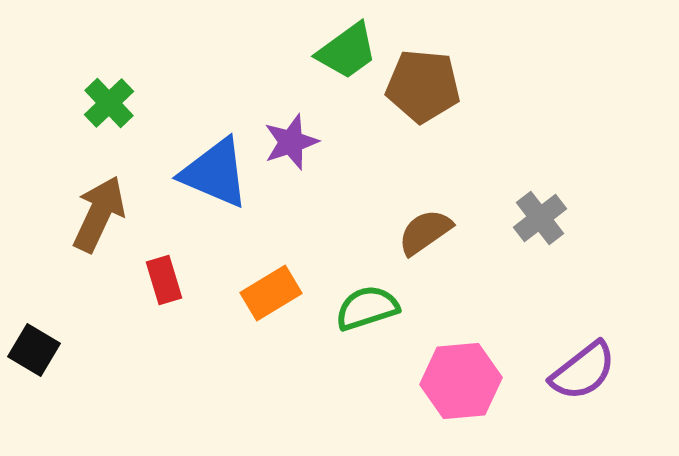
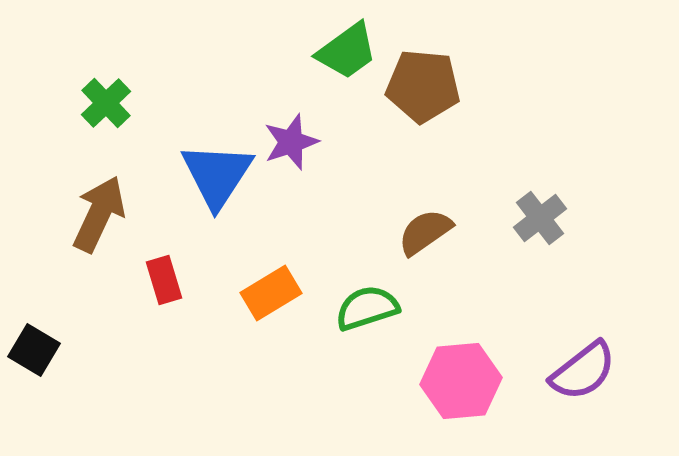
green cross: moved 3 px left
blue triangle: moved 2 px right, 2 px down; rotated 40 degrees clockwise
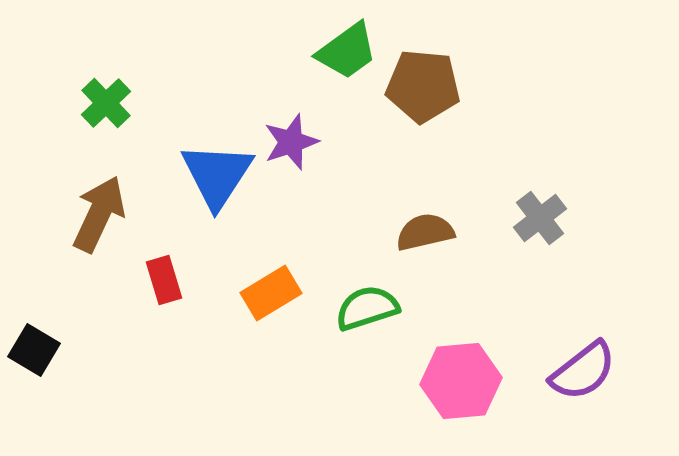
brown semicircle: rotated 22 degrees clockwise
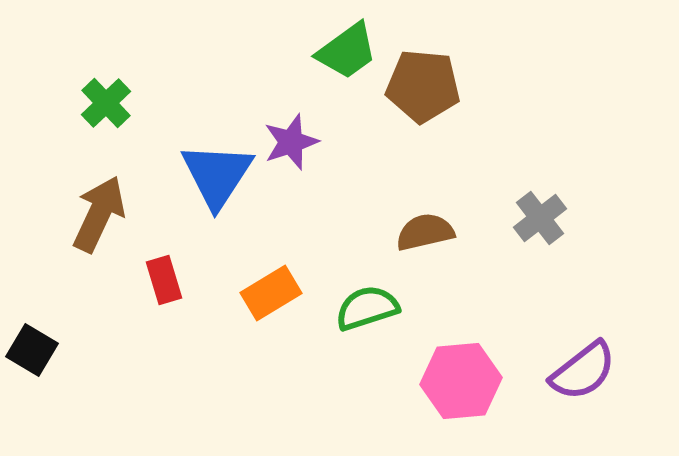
black square: moved 2 px left
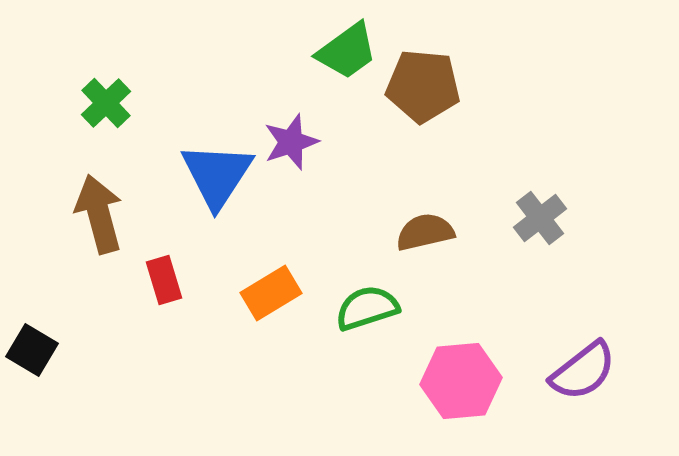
brown arrow: rotated 40 degrees counterclockwise
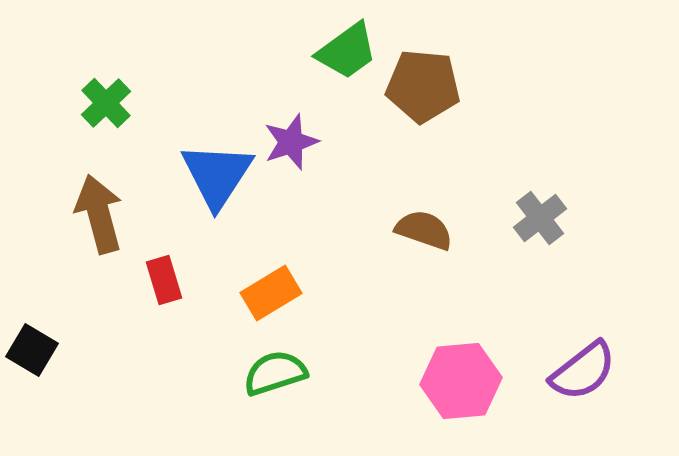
brown semicircle: moved 1 px left, 2 px up; rotated 32 degrees clockwise
green semicircle: moved 92 px left, 65 px down
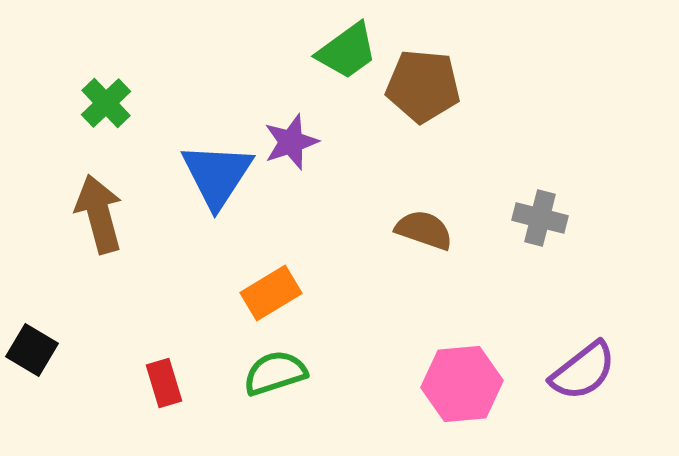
gray cross: rotated 38 degrees counterclockwise
red rectangle: moved 103 px down
pink hexagon: moved 1 px right, 3 px down
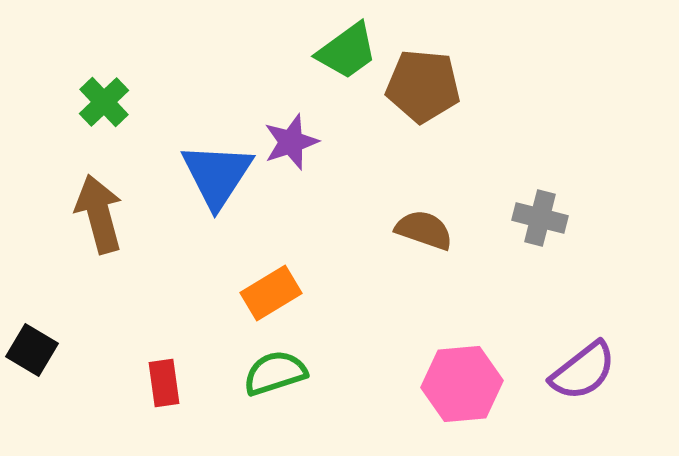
green cross: moved 2 px left, 1 px up
red rectangle: rotated 9 degrees clockwise
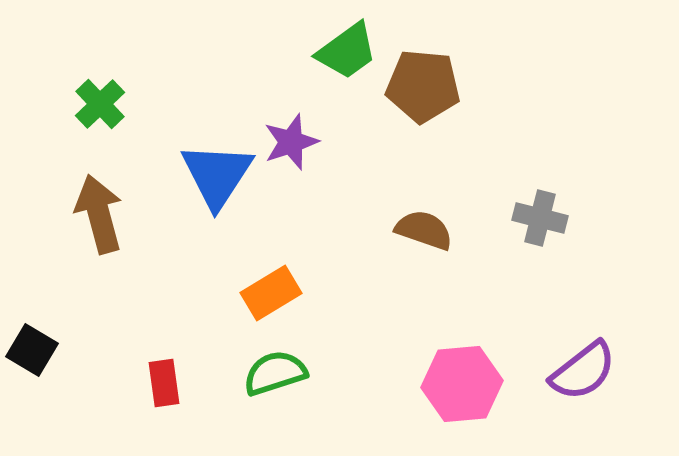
green cross: moved 4 px left, 2 px down
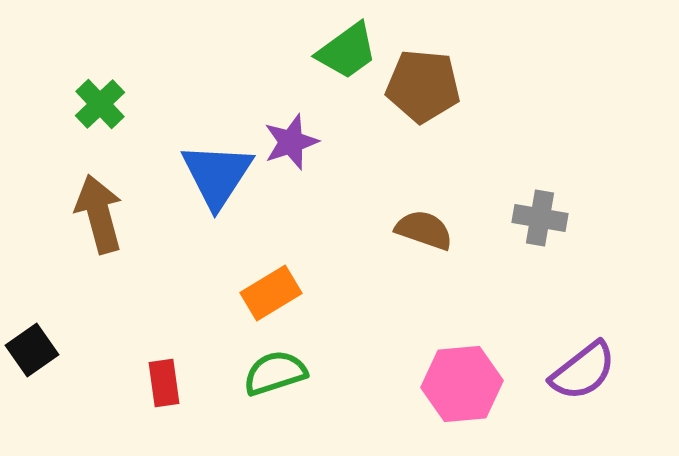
gray cross: rotated 4 degrees counterclockwise
black square: rotated 24 degrees clockwise
